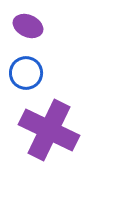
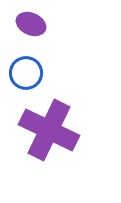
purple ellipse: moved 3 px right, 2 px up
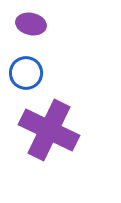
purple ellipse: rotated 12 degrees counterclockwise
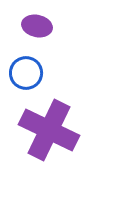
purple ellipse: moved 6 px right, 2 px down
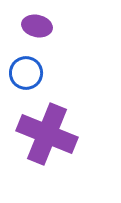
purple cross: moved 2 px left, 4 px down; rotated 4 degrees counterclockwise
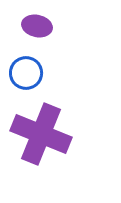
purple cross: moved 6 px left
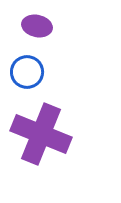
blue circle: moved 1 px right, 1 px up
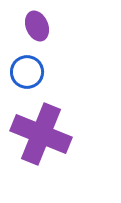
purple ellipse: rotated 56 degrees clockwise
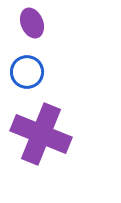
purple ellipse: moved 5 px left, 3 px up
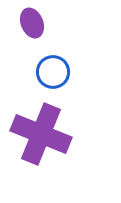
blue circle: moved 26 px right
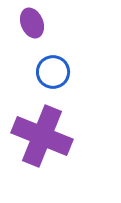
purple cross: moved 1 px right, 2 px down
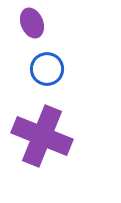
blue circle: moved 6 px left, 3 px up
